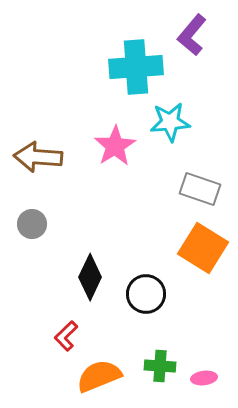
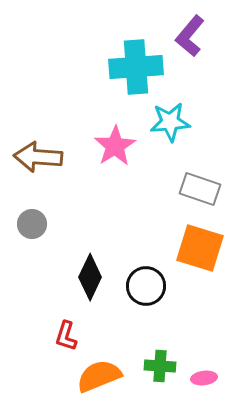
purple L-shape: moved 2 px left, 1 px down
orange square: moved 3 px left; rotated 15 degrees counterclockwise
black circle: moved 8 px up
red L-shape: rotated 28 degrees counterclockwise
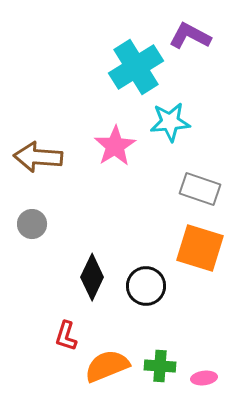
purple L-shape: rotated 78 degrees clockwise
cyan cross: rotated 28 degrees counterclockwise
black diamond: moved 2 px right
orange semicircle: moved 8 px right, 10 px up
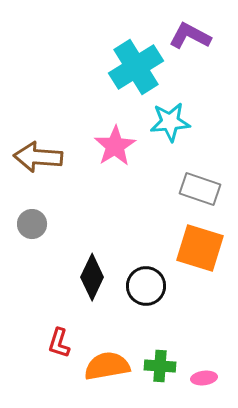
red L-shape: moved 7 px left, 7 px down
orange semicircle: rotated 12 degrees clockwise
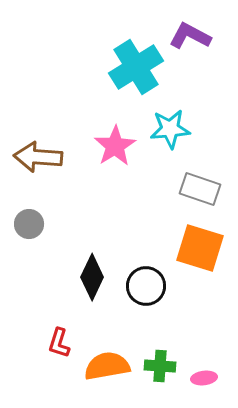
cyan star: moved 7 px down
gray circle: moved 3 px left
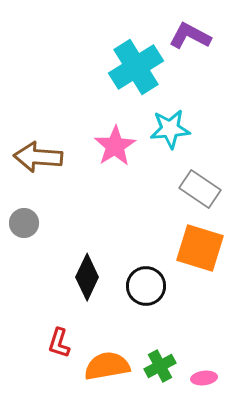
gray rectangle: rotated 15 degrees clockwise
gray circle: moved 5 px left, 1 px up
black diamond: moved 5 px left
green cross: rotated 32 degrees counterclockwise
